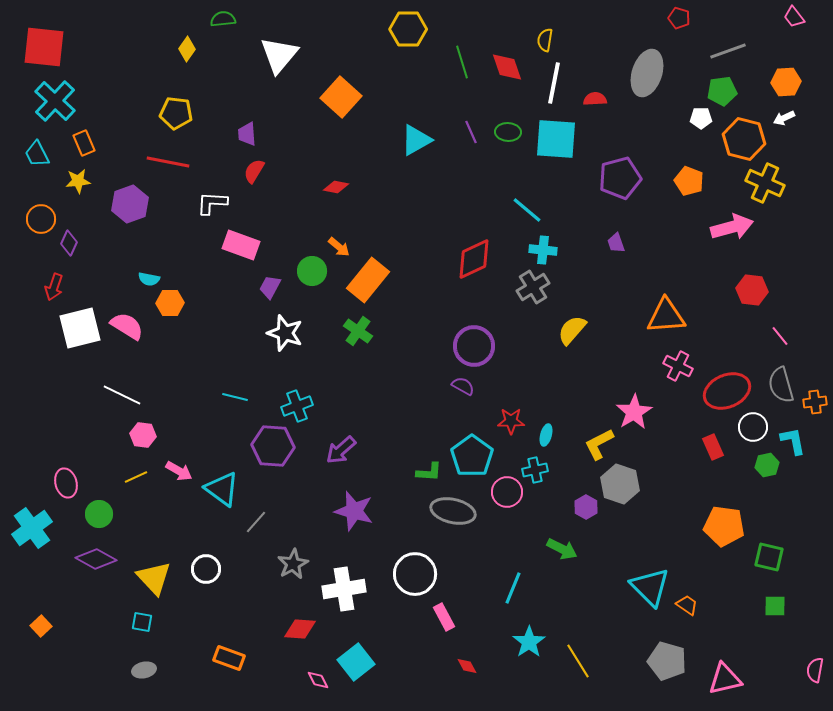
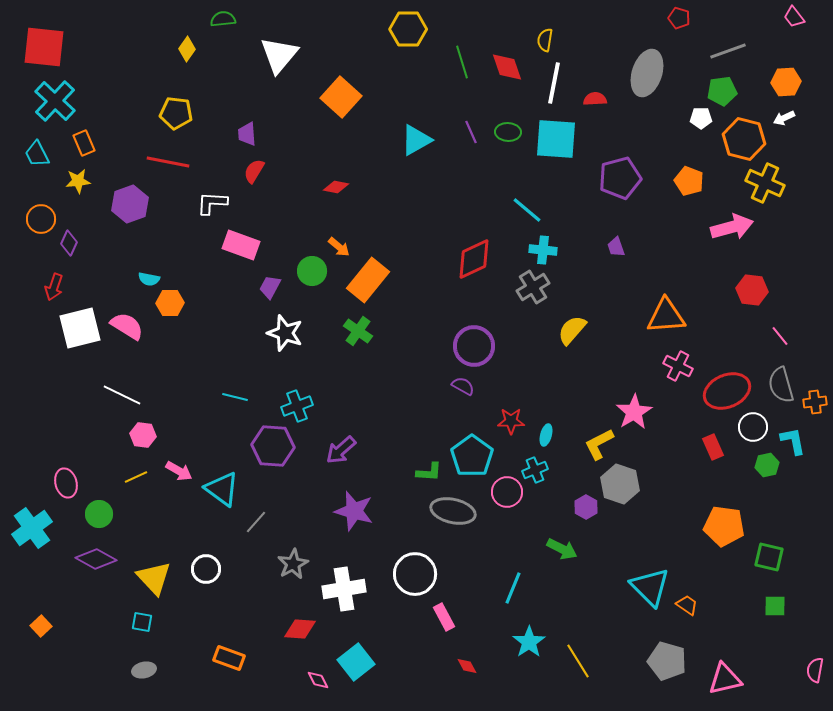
purple trapezoid at (616, 243): moved 4 px down
cyan cross at (535, 470): rotated 10 degrees counterclockwise
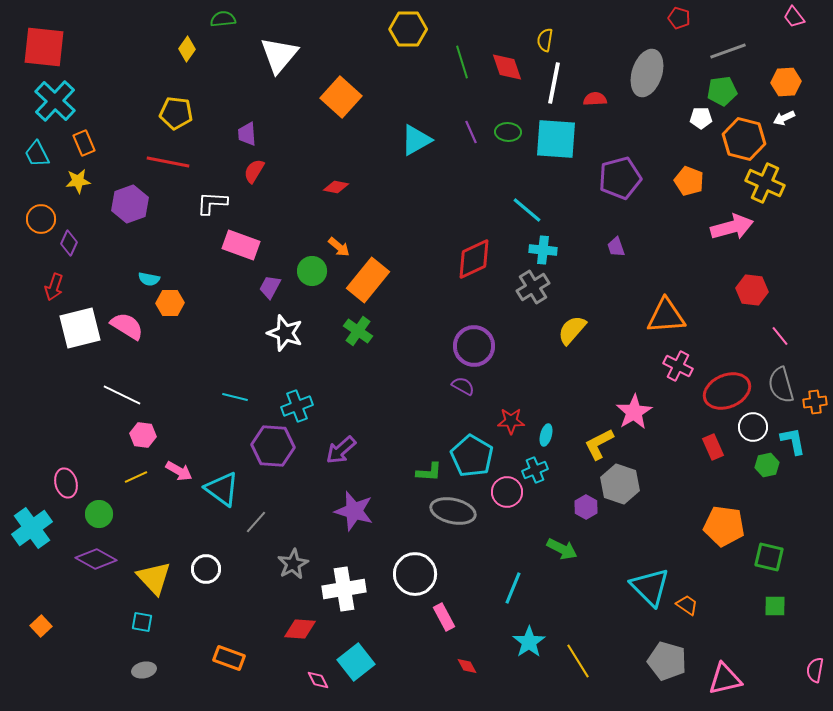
cyan pentagon at (472, 456): rotated 6 degrees counterclockwise
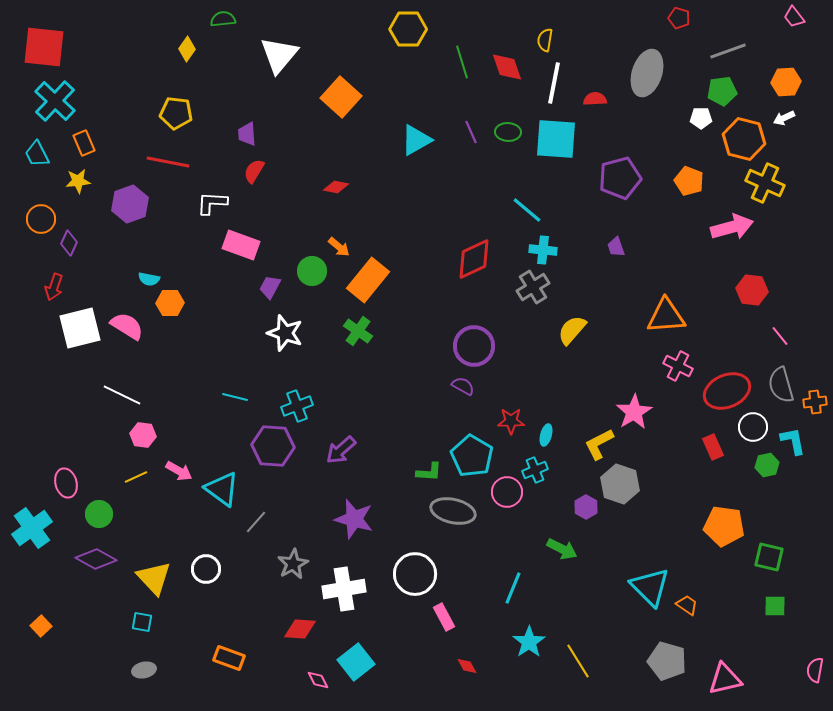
purple star at (354, 511): moved 8 px down
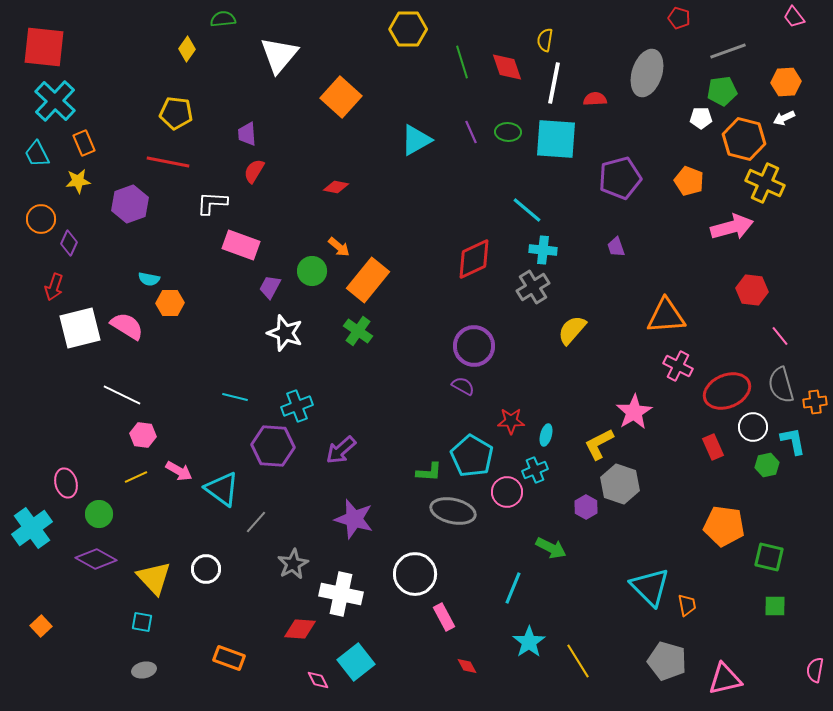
green arrow at (562, 549): moved 11 px left, 1 px up
white cross at (344, 589): moved 3 px left, 5 px down; rotated 21 degrees clockwise
orange trapezoid at (687, 605): rotated 45 degrees clockwise
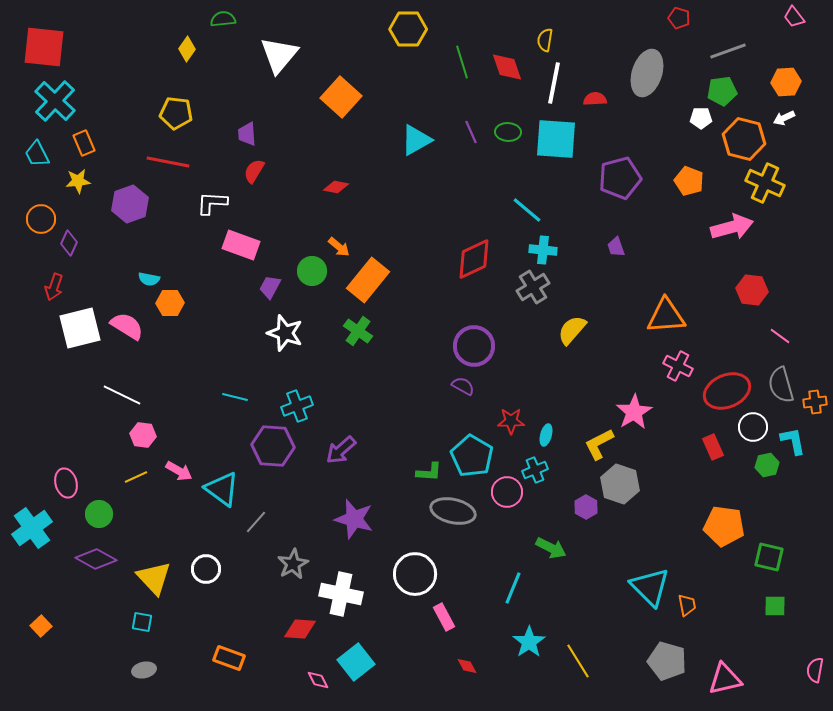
pink line at (780, 336): rotated 15 degrees counterclockwise
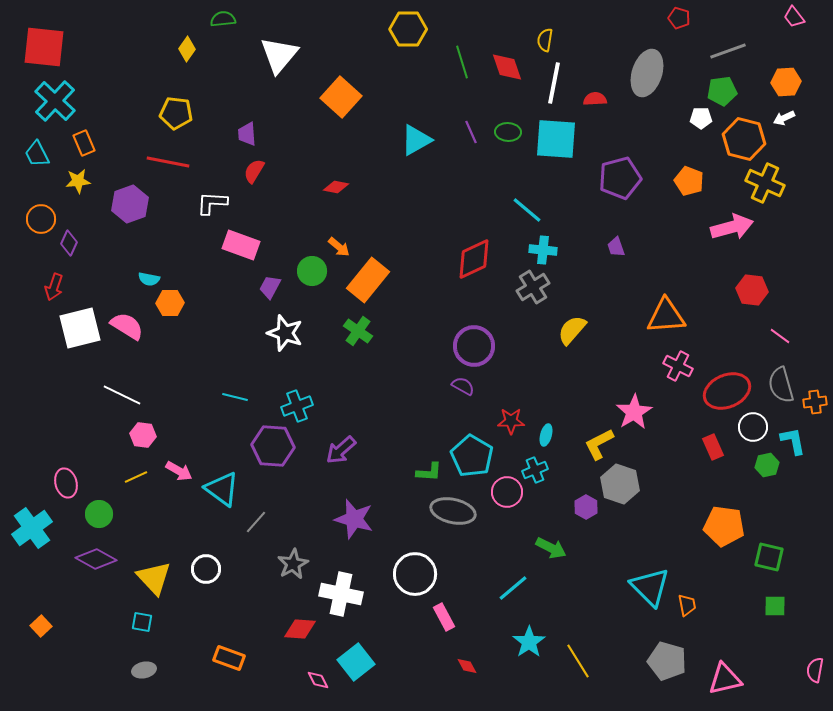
cyan line at (513, 588): rotated 28 degrees clockwise
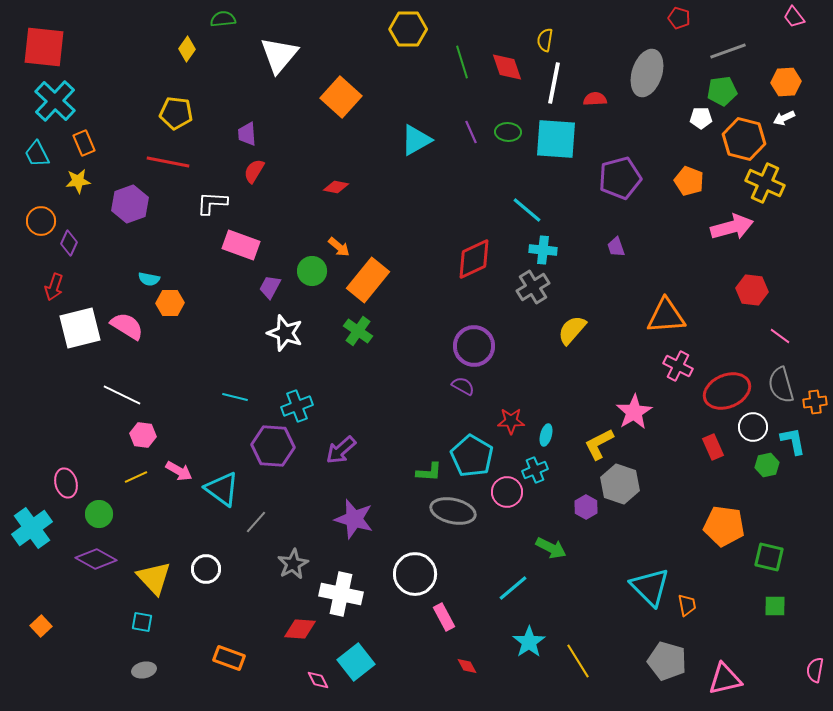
orange circle at (41, 219): moved 2 px down
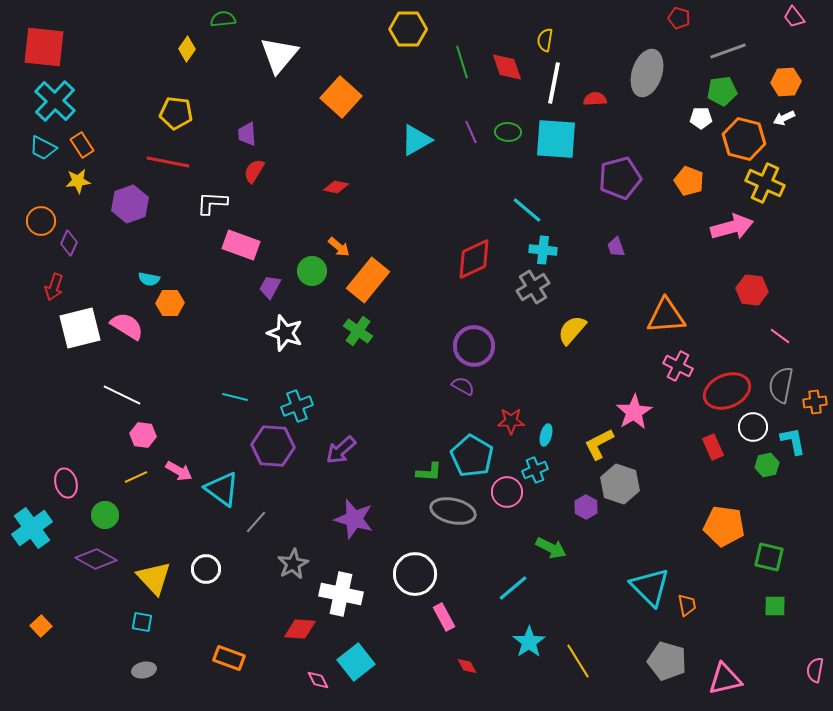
orange rectangle at (84, 143): moved 2 px left, 2 px down; rotated 10 degrees counterclockwise
cyan trapezoid at (37, 154): moved 6 px right, 6 px up; rotated 36 degrees counterclockwise
gray semicircle at (781, 385): rotated 27 degrees clockwise
green circle at (99, 514): moved 6 px right, 1 px down
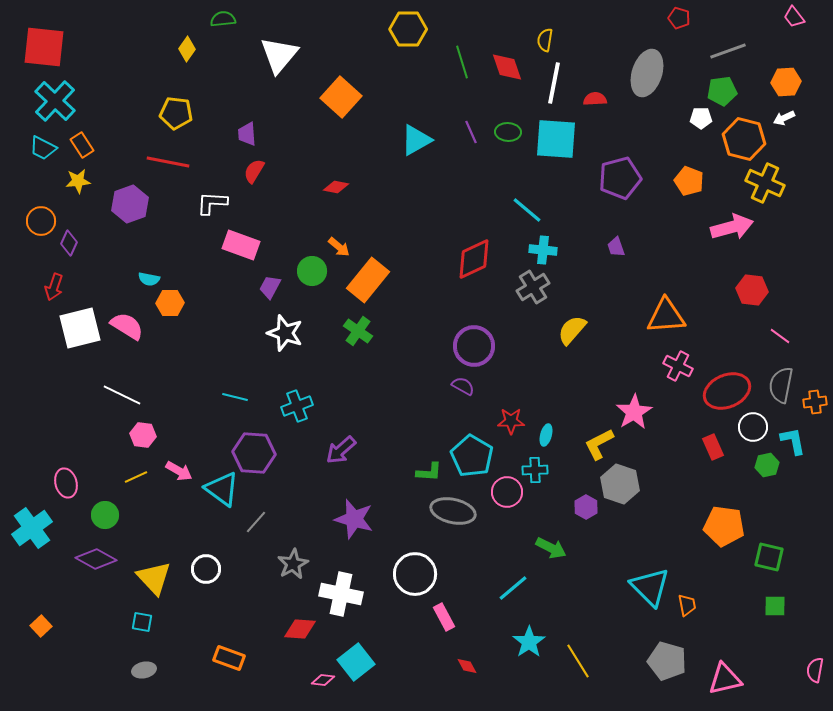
purple hexagon at (273, 446): moved 19 px left, 7 px down
cyan cross at (535, 470): rotated 20 degrees clockwise
pink diamond at (318, 680): moved 5 px right; rotated 55 degrees counterclockwise
